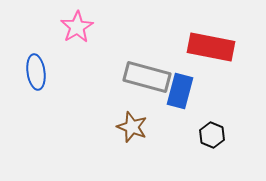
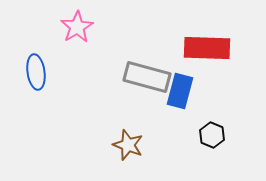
red rectangle: moved 4 px left, 1 px down; rotated 9 degrees counterclockwise
brown star: moved 4 px left, 18 px down
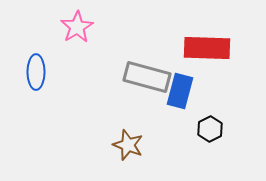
blue ellipse: rotated 8 degrees clockwise
black hexagon: moved 2 px left, 6 px up; rotated 10 degrees clockwise
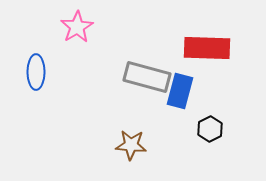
brown star: moved 3 px right; rotated 16 degrees counterclockwise
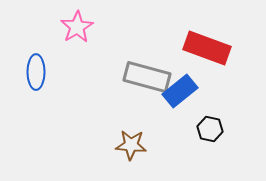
red rectangle: rotated 18 degrees clockwise
blue rectangle: rotated 36 degrees clockwise
black hexagon: rotated 20 degrees counterclockwise
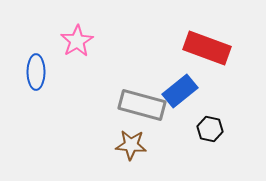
pink star: moved 14 px down
gray rectangle: moved 5 px left, 28 px down
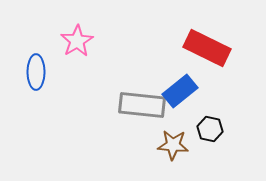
red rectangle: rotated 6 degrees clockwise
gray rectangle: rotated 9 degrees counterclockwise
brown star: moved 42 px right
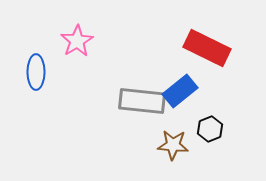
gray rectangle: moved 4 px up
black hexagon: rotated 25 degrees clockwise
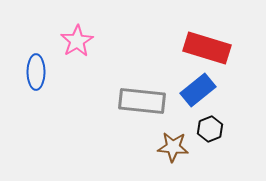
red rectangle: rotated 9 degrees counterclockwise
blue rectangle: moved 18 px right, 1 px up
brown star: moved 2 px down
